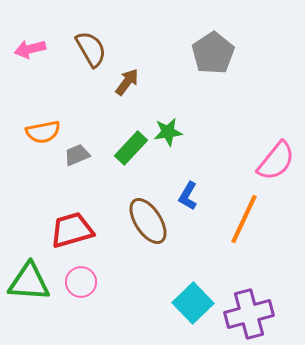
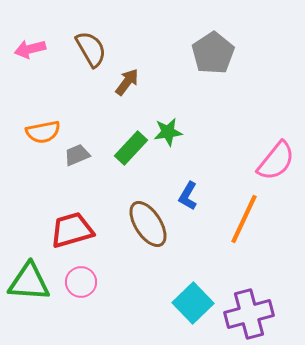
brown ellipse: moved 3 px down
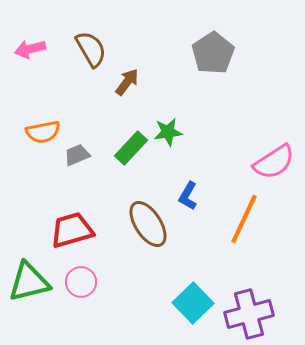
pink semicircle: moved 2 px left, 1 px down; rotated 18 degrees clockwise
green triangle: rotated 18 degrees counterclockwise
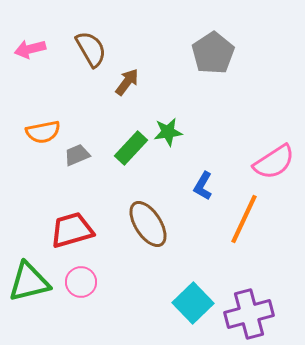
blue L-shape: moved 15 px right, 10 px up
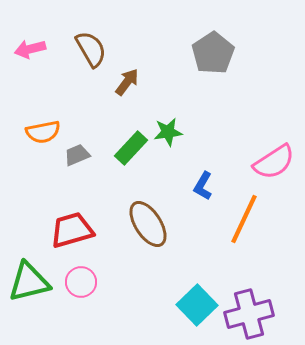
cyan square: moved 4 px right, 2 px down
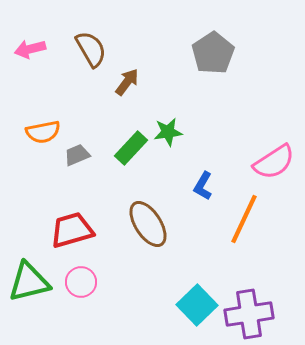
purple cross: rotated 6 degrees clockwise
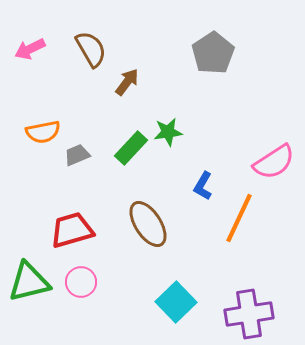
pink arrow: rotated 12 degrees counterclockwise
orange line: moved 5 px left, 1 px up
cyan square: moved 21 px left, 3 px up
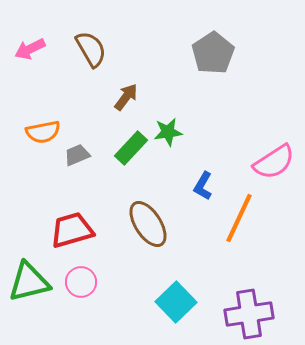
brown arrow: moved 1 px left, 15 px down
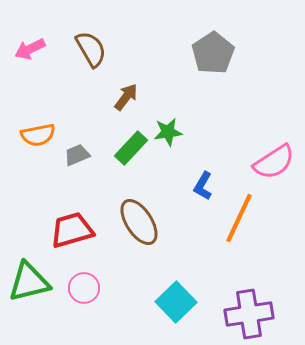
orange semicircle: moved 5 px left, 3 px down
brown ellipse: moved 9 px left, 2 px up
pink circle: moved 3 px right, 6 px down
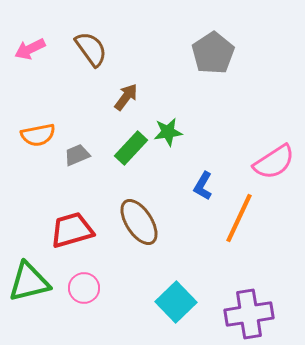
brown semicircle: rotated 6 degrees counterclockwise
